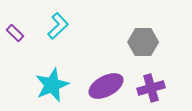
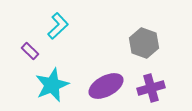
purple rectangle: moved 15 px right, 18 px down
gray hexagon: moved 1 px right, 1 px down; rotated 20 degrees clockwise
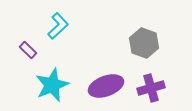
purple rectangle: moved 2 px left, 1 px up
purple ellipse: rotated 8 degrees clockwise
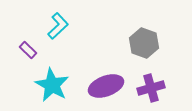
cyan star: rotated 20 degrees counterclockwise
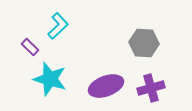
gray hexagon: rotated 16 degrees counterclockwise
purple rectangle: moved 2 px right, 3 px up
cyan star: moved 2 px left, 6 px up; rotated 12 degrees counterclockwise
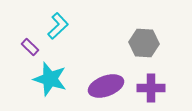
purple cross: rotated 16 degrees clockwise
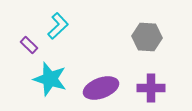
gray hexagon: moved 3 px right, 6 px up
purple rectangle: moved 1 px left, 2 px up
purple ellipse: moved 5 px left, 2 px down
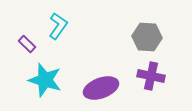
cyan L-shape: rotated 12 degrees counterclockwise
purple rectangle: moved 2 px left, 1 px up
cyan star: moved 5 px left, 1 px down
purple cross: moved 12 px up; rotated 12 degrees clockwise
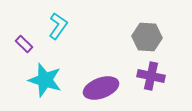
purple rectangle: moved 3 px left
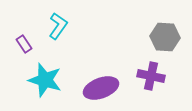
gray hexagon: moved 18 px right
purple rectangle: rotated 12 degrees clockwise
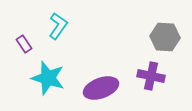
cyan star: moved 3 px right, 2 px up
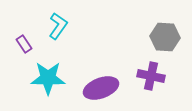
cyan star: rotated 16 degrees counterclockwise
